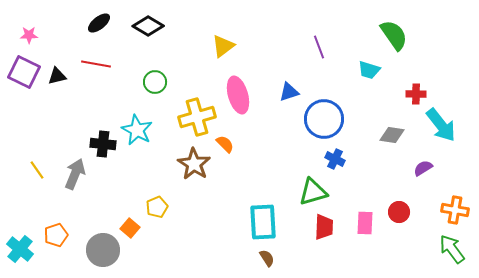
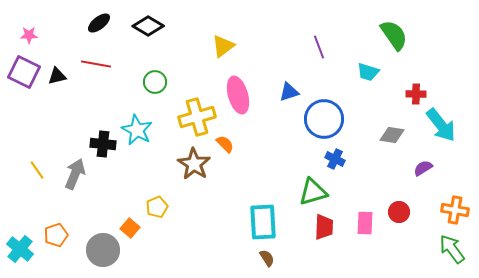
cyan trapezoid: moved 1 px left, 2 px down
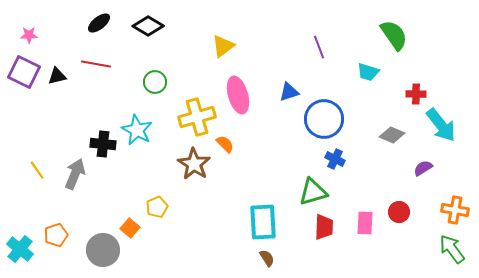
gray diamond: rotated 15 degrees clockwise
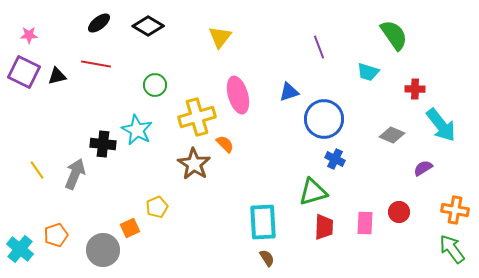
yellow triangle: moved 3 px left, 9 px up; rotated 15 degrees counterclockwise
green circle: moved 3 px down
red cross: moved 1 px left, 5 px up
orange square: rotated 24 degrees clockwise
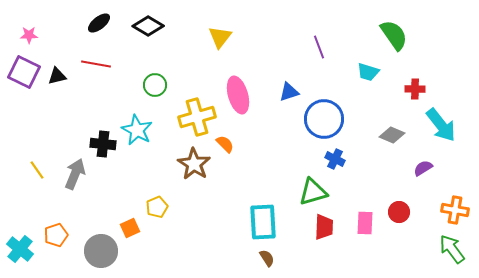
gray circle: moved 2 px left, 1 px down
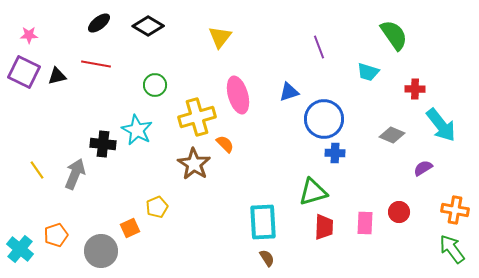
blue cross: moved 6 px up; rotated 24 degrees counterclockwise
